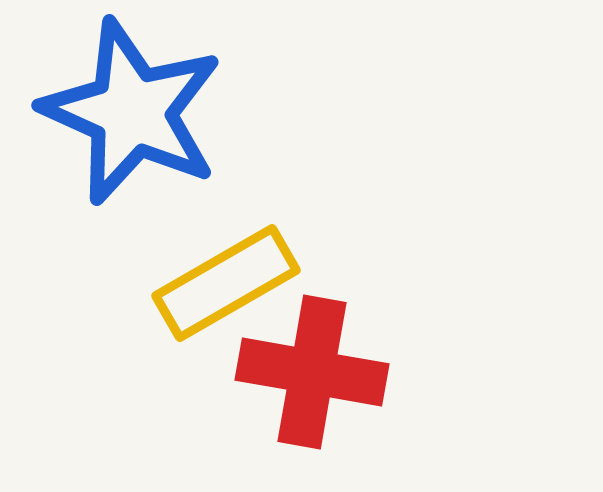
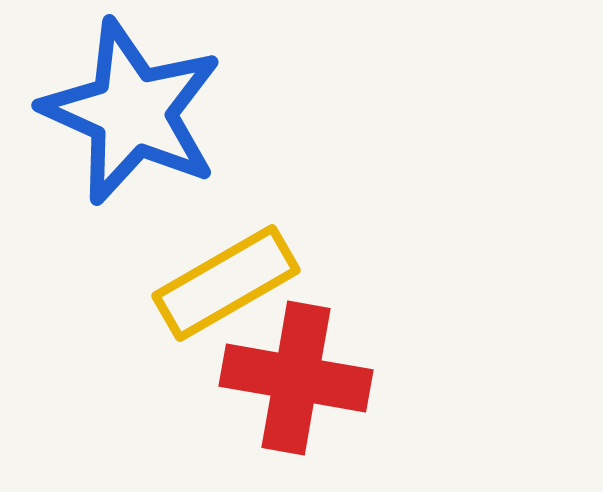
red cross: moved 16 px left, 6 px down
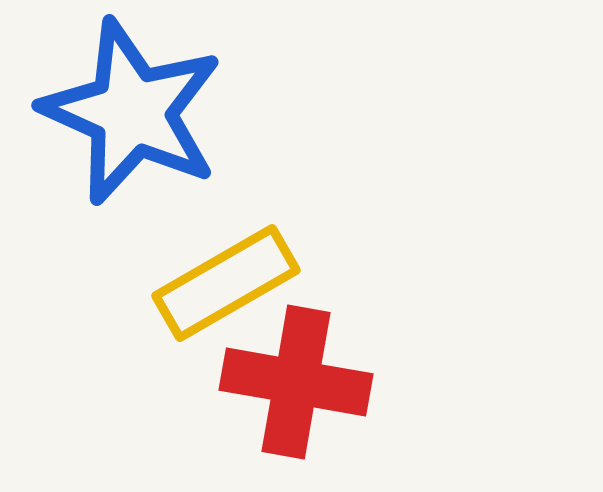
red cross: moved 4 px down
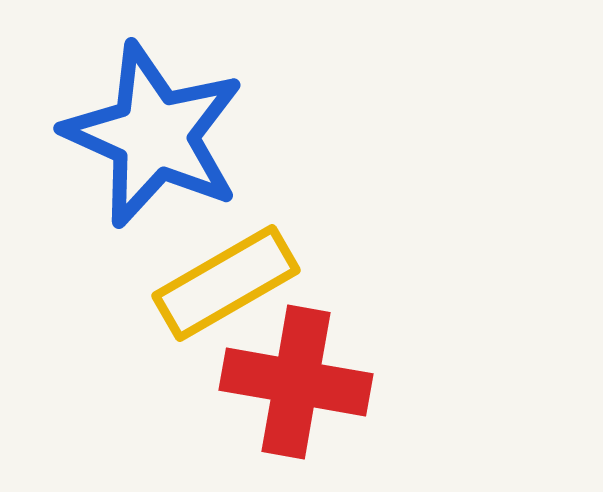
blue star: moved 22 px right, 23 px down
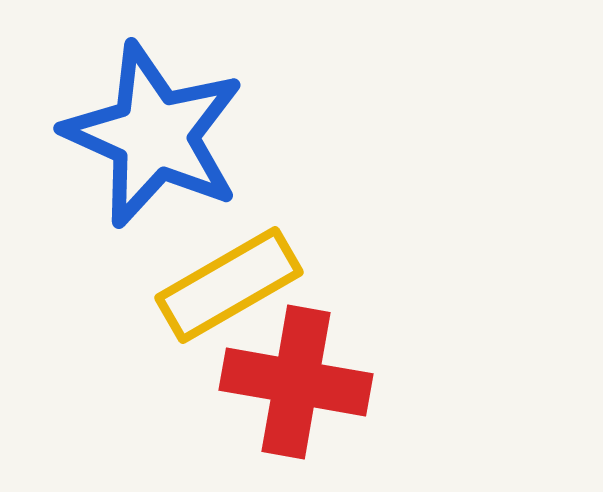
yellow rectangle: moved 3 px right, 2 px down
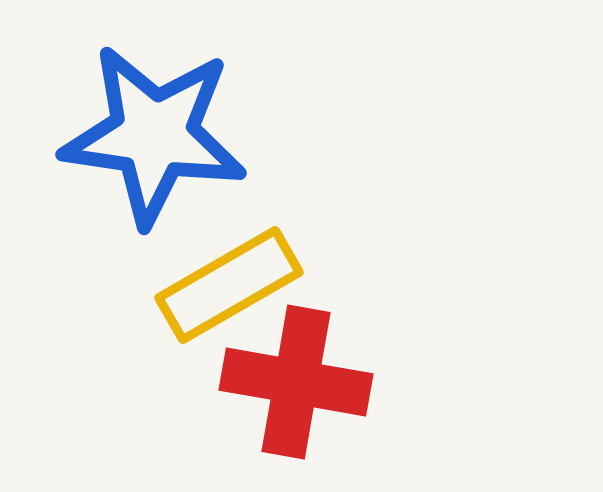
blue star: rotated 16 degrees counterclockwise
